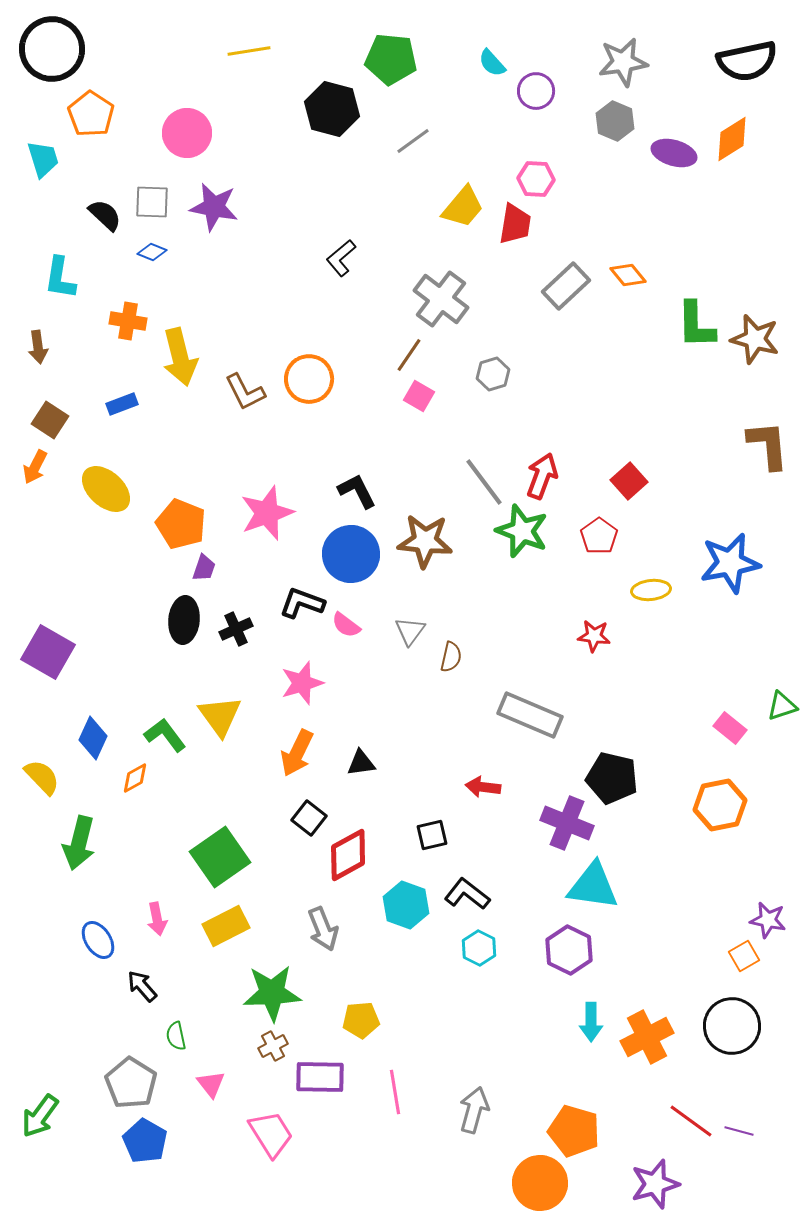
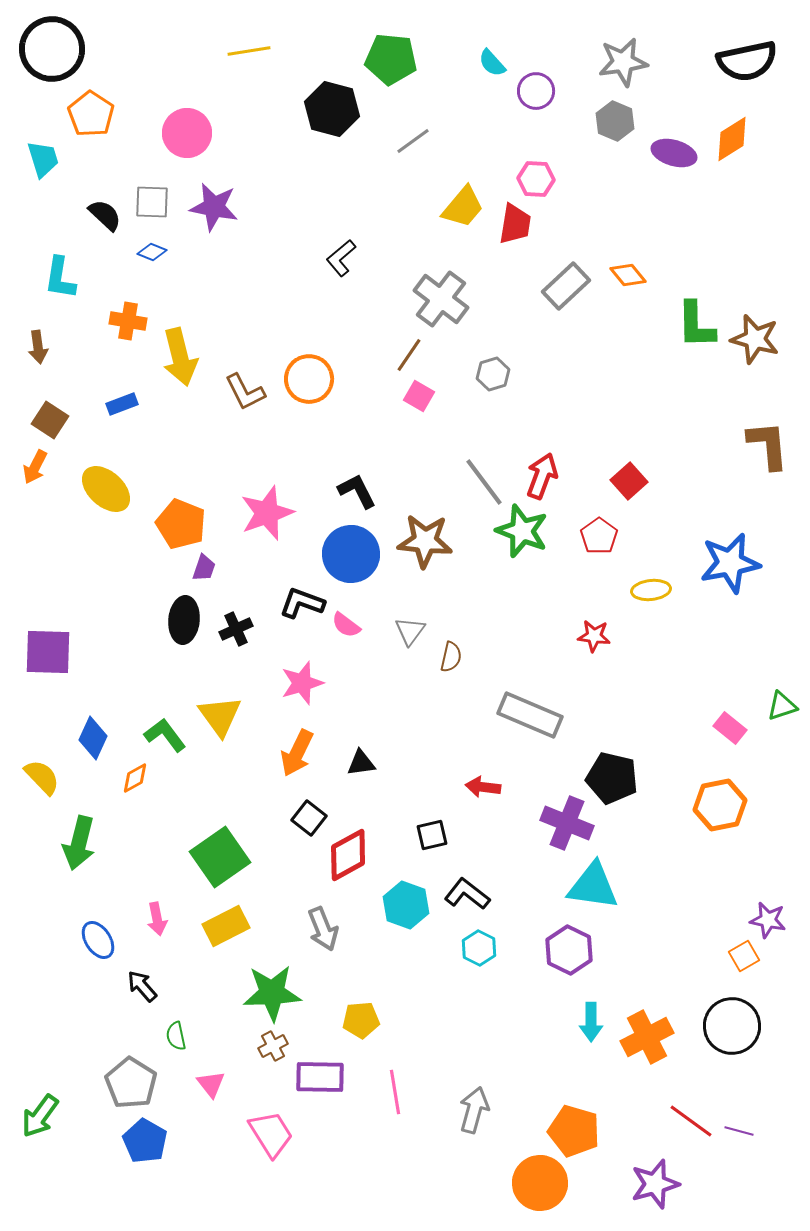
purple square at (48, 652): rotated 28 degrees counterclockwise
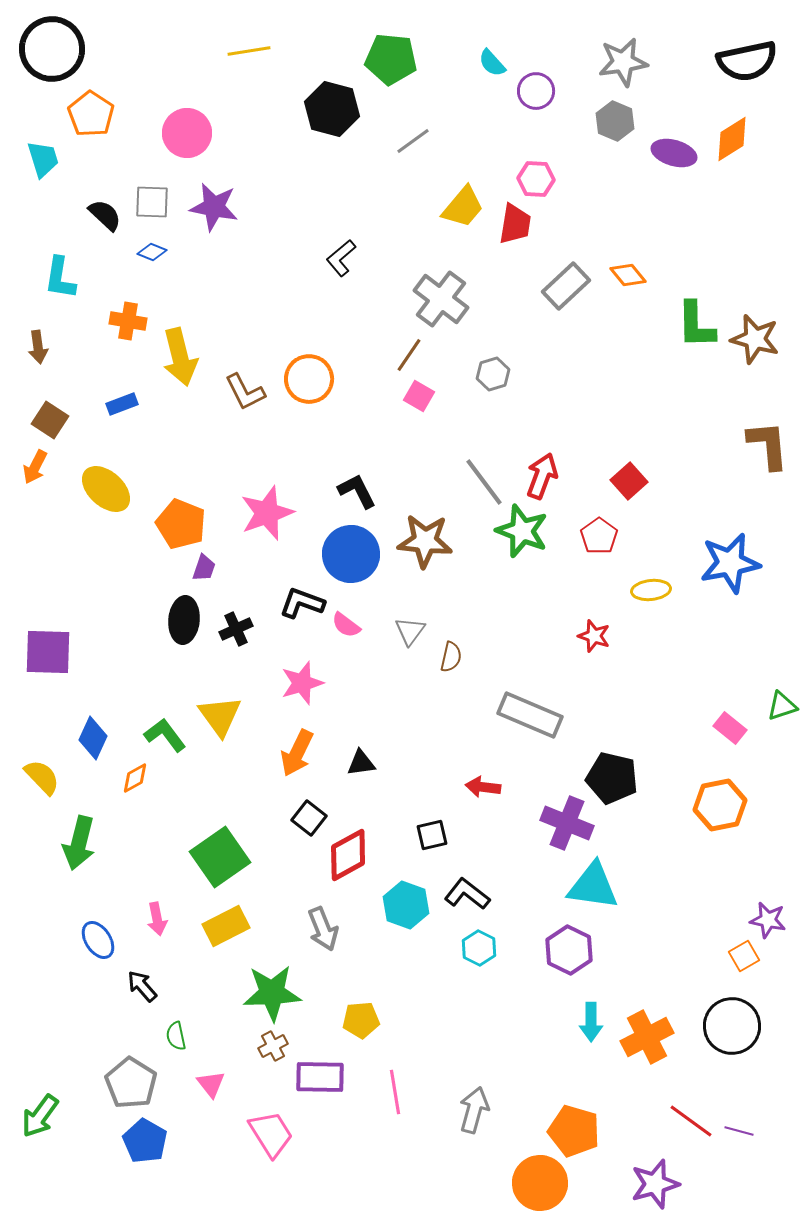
red star at (594, 636): rotated 12 degrees clockwise
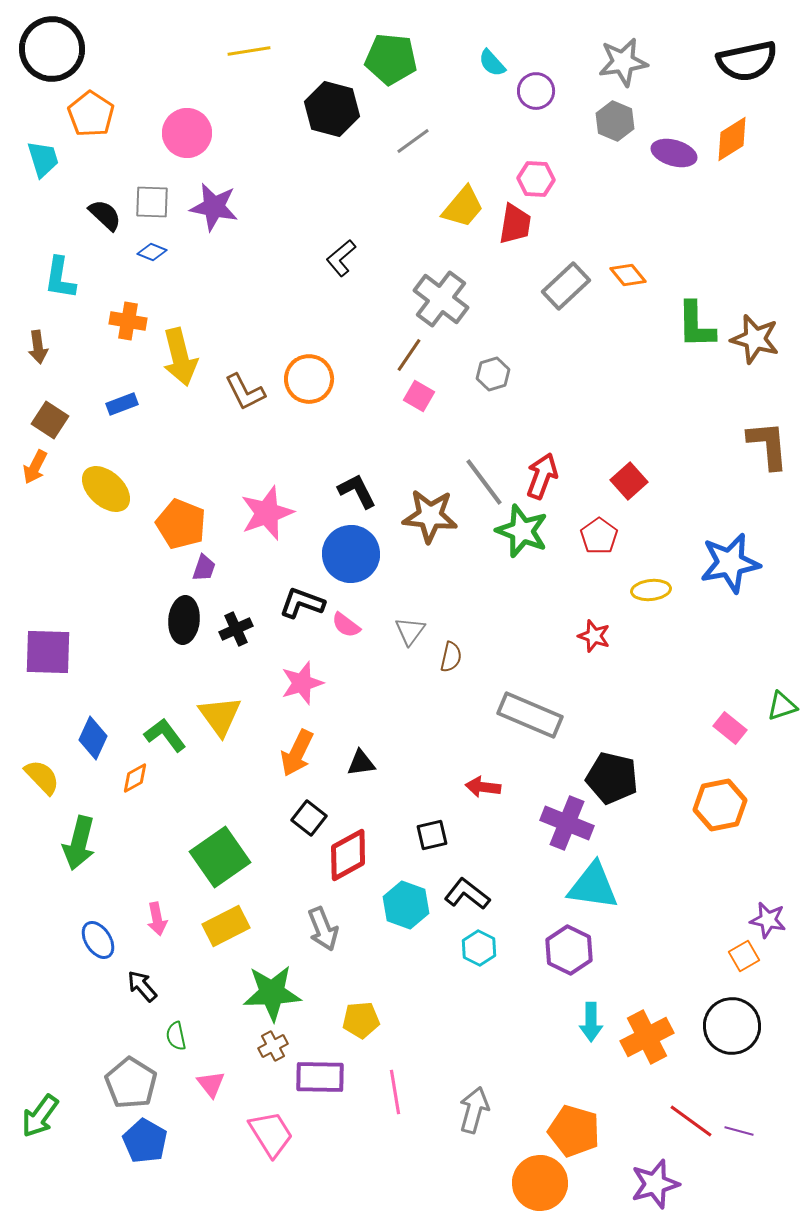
brown star at (425, 541): moved 5 px right, 25 px up
